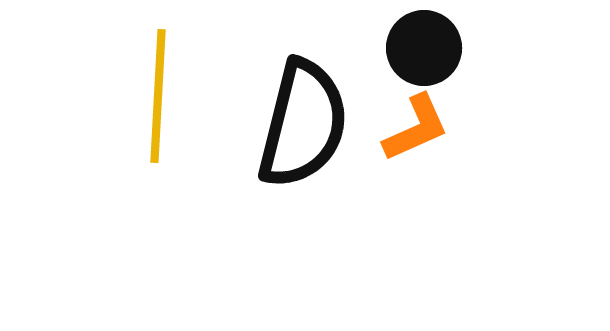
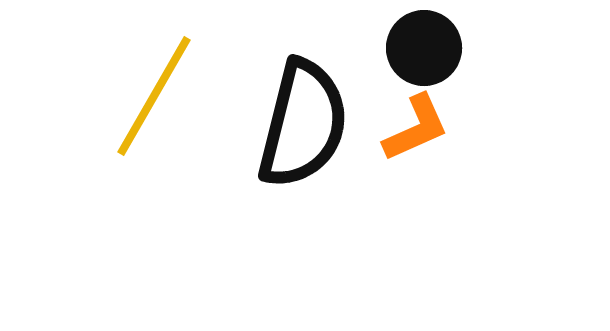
yellow line: moved 4 px left; rotated 27 degrees clockwise
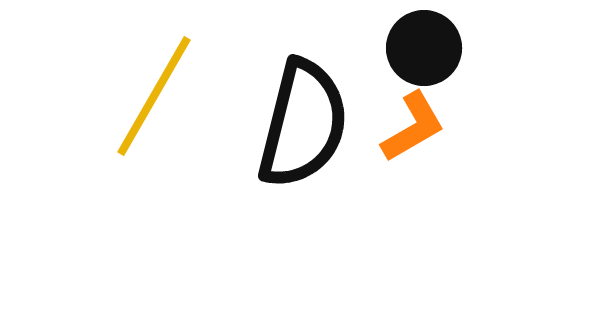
orange L-shape: moved 3 px left, 1 px up; rotated 6 degrees counterclockwise
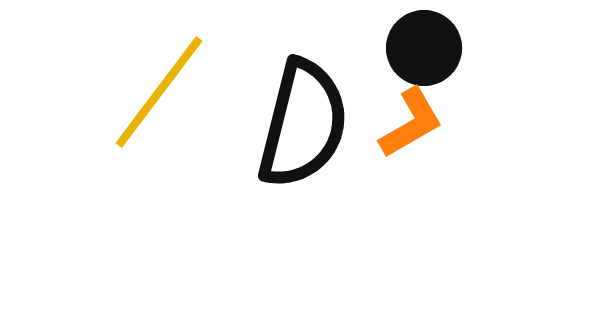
yellow line: moved 5 px right, 4 px up; rotated 7 degrees clockwise
orange L-shape: moved 2 px left, 4 px up
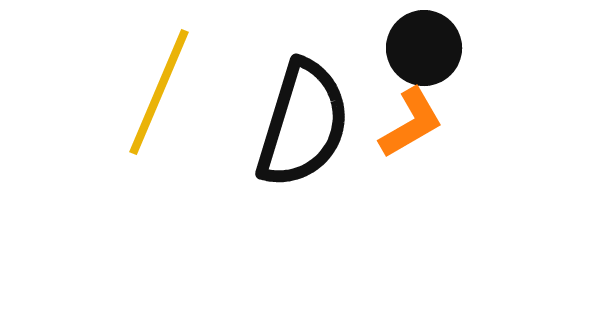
yellow line: rotated 14 degrees counterclockwise
black semicircle: rotated 3 degrees clockwise
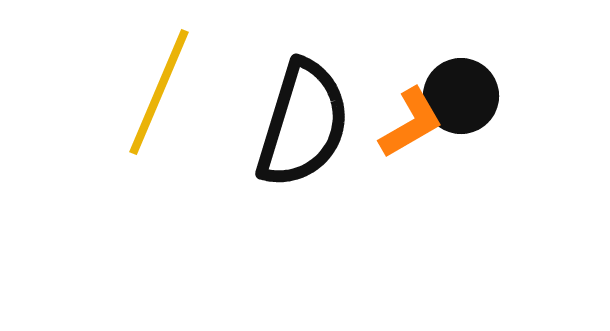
black circle: moved 37 px right, 48 px down
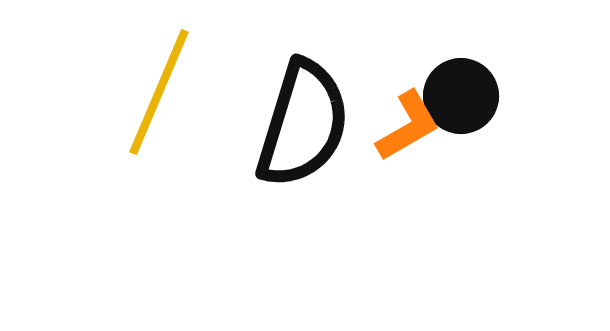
orange L-shape: moved 3 px left, 3 px down
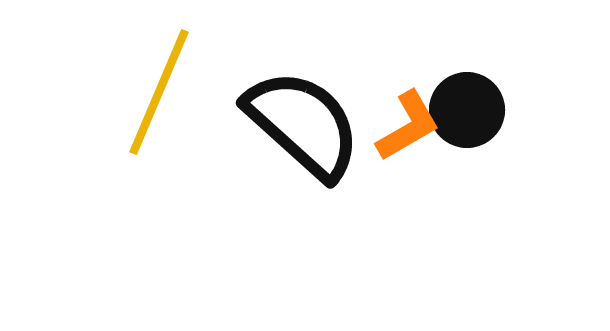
black circle: moved 6 px right, 14 px down
black semicircle: rotated 65 degrees counterclockwise
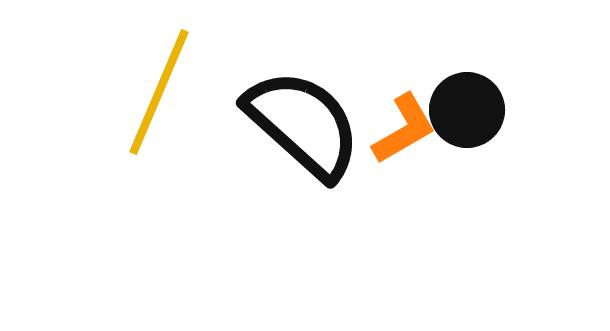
orange L-shape: moved 4 px left, 3 px down
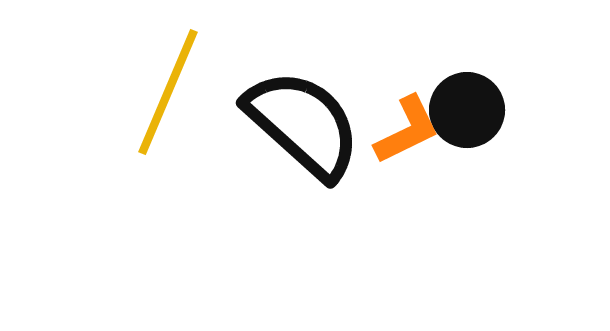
yellow line: moved 9 px right
orange L-shape: moved 3 px right, 1 px down; rotated 4 degrees clockwise
